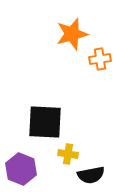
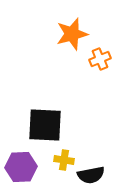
orange cross: rotated 15 degrees counterclockwise
black square: moved 3 px down
yellow cross: moved 4 px left, 6 px down
purple hexagon: moved 2 px up; rotated 24 degrees counterclockwise
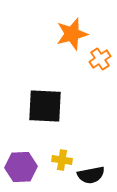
orange cross: rotated 10 degrees counterclockwise
black square: moved 19 px up
yellow cross: moved 2 px left
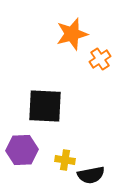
yellow cross: moved 3 px right
purple hexagon: moved 1 px right, 17 px up
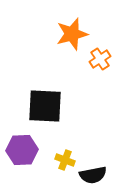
yellow cross: rotated 12 degrees clockwise
black semicircle: moved 2 px right
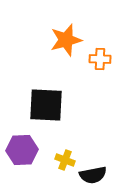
orange star: moved 6 px left, 6 px down
orange cross: rotated 35 degrees clockwise
black square: moved 1 px right, 1 px up
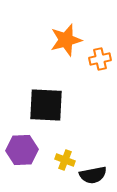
orange cross: rotated 15 degrees counterclockwise
